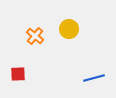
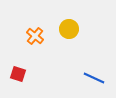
red square: rotated 21 degrees clockwise
blue line: rotated 40 degrees clockwise
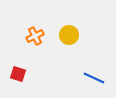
yellow circle: moved 6 px down
orange cross: rotated 24 degrees clockwise
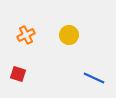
orange cross: moved 9 px left, 1 px up
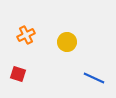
yellow circle: moved 2 px left, 7 px down
